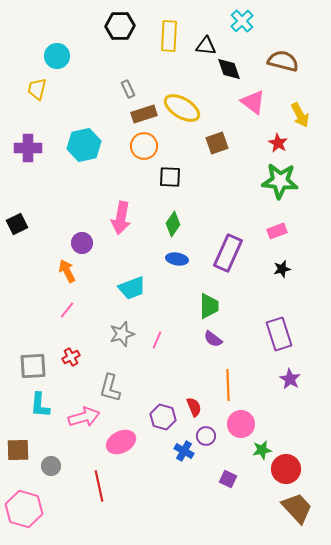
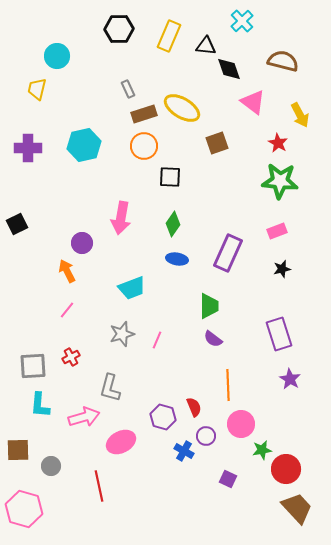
black hexagon at (120, 26): moved 1 px left, 3 px down
yellow rectangle at (169, 36): rotated 20 degrees clockwise
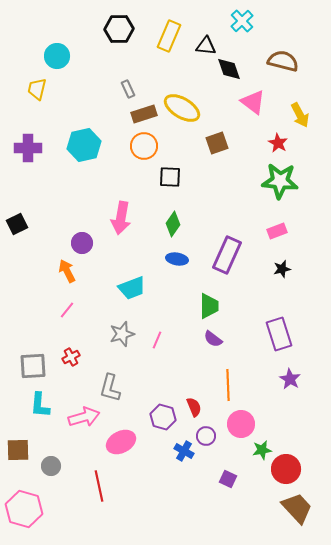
purple rectangle at (228, 253): moved 1 px left, 2 px down
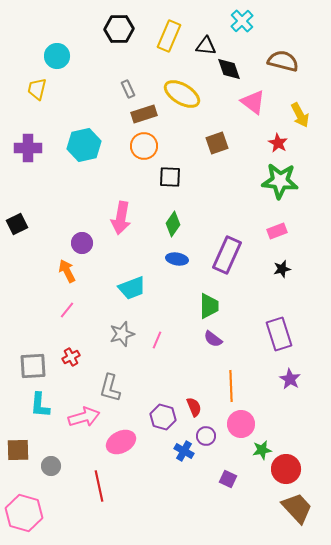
yellow ellipse at (182, 108): moved 14 px up
orange line at (228, 385): moved 3 px right, 1 px down
pink hexagon at (24, 509): moved 4 px down
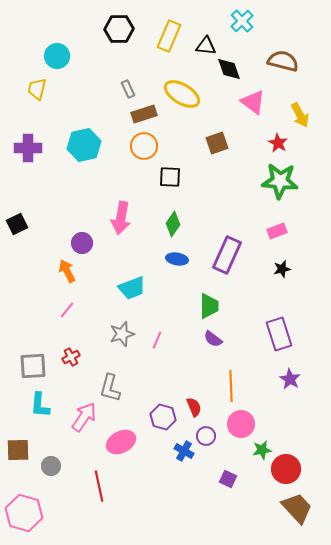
pink arrow at (84, 417): rotated 40 degrees counterclockwise
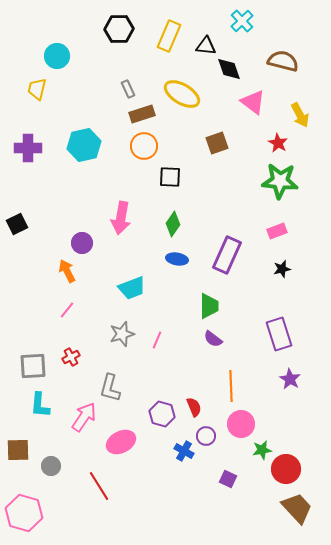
brown rectangle at (144, 114): moved 2 px left
purple hexagon at (163, 417): moved 1 px left, 3 px up
red line at (99, 486): rotated 20 degrees counterclockwise
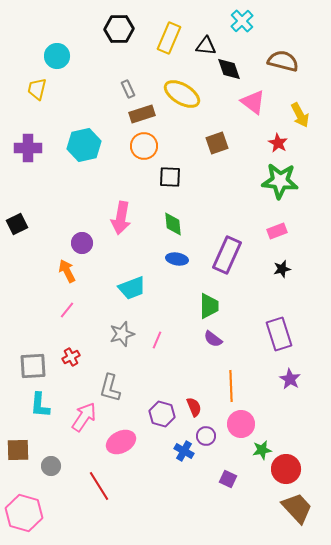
yellow rectangle at (169, 36): moved 2 px down
green diamond at (173, 224): rotated 40 degrees counterclockwise
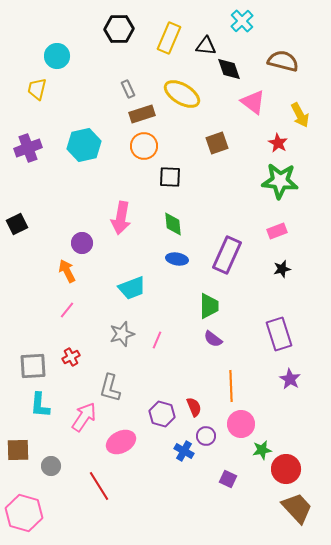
purple cross at (28, 148): rotated 20 degrees counterclockwise
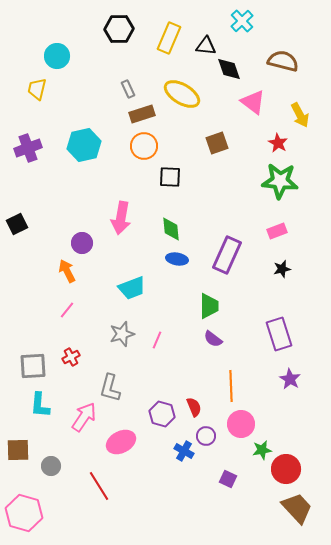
green diamond at (173, 224): moved 2 px left, 5 px down
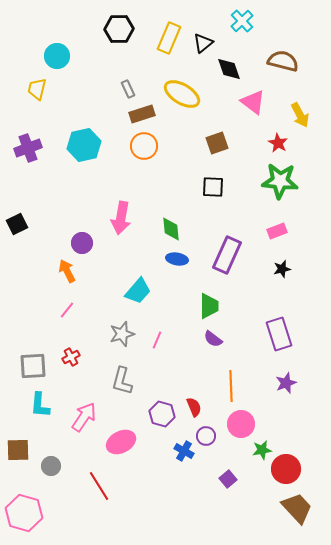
black triangle at (206, 46): moved 3 px left, 3 px up; rotated 45 degrees counterclockwise
black square at (170, 177): moved 43 px right, 10 px down
cyan trapezoid at (132, 288): moved 6 px right, 3 px down; rotated 28 degrees counterclockwise
purple star at (290, 379): moved 4 px left, 4 px down; rotated 20 degrees clockwise
gray L-shape at (110, 388): moved 12 px right, 7 px up
purple square at (228, 479): rotated 24 degrees clockwise
